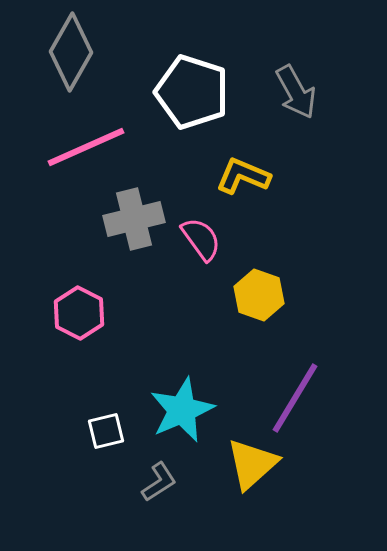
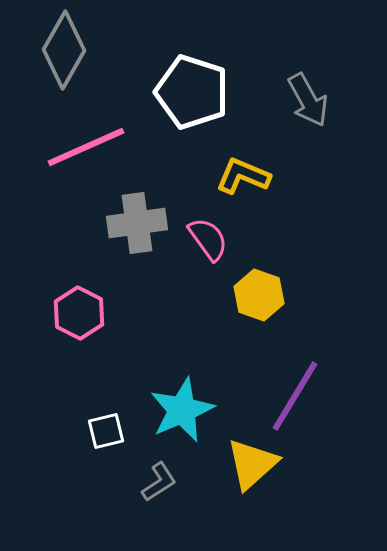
gray diamond: moved 7 px left, 2 px up
gray arrow: moved 12 px right, 8 px down
gray cross: moved 3 px right, 4 px down; rotated 6 degrees clockwise
pink semicircle: moved 7 px right
purple line: moved 2 px up
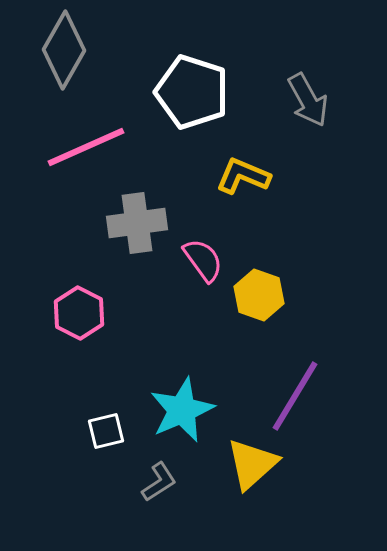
pink semicircle: moved 5 px left, 21 px down
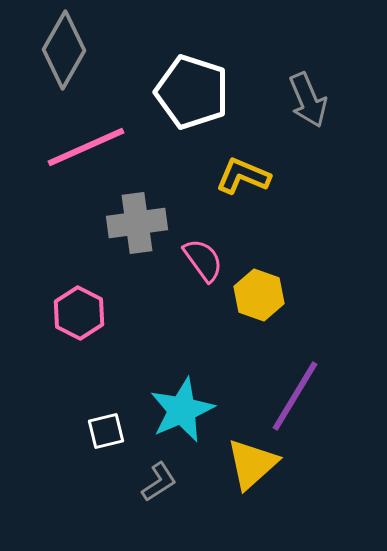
gray arrow: rotated 6 degrees clockwise
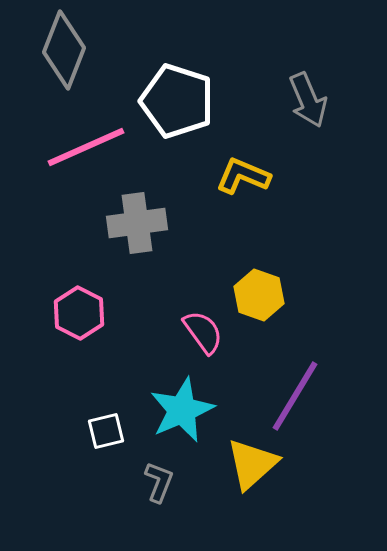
gray diamond: rotated 8 degrees counterclockwise
white pentagon: moved 15 px left, 9 px down
pink semicircle: moved 72 px down
gray L-shape: rotated 36 degrees counterclockwise
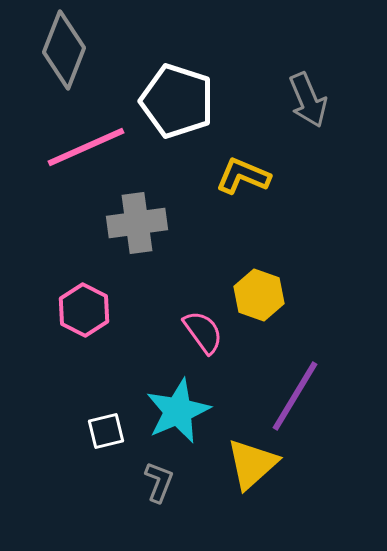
pink hexagon: moved 5 px right, 3 px up
cyan star: moved 4 px left, 1 px down
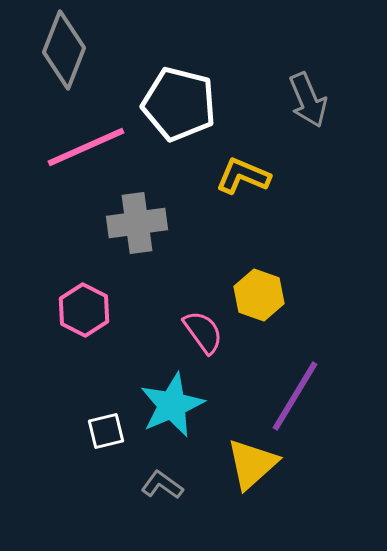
white pentagon: moved 2 px right, 3 px down; rotated 4 degrees counterclockwise
cyan star: moved 6 px left, 6 px up
gray L-shape: moved 3 px right, 3 px down; rotated 75 degrees counterclockwise
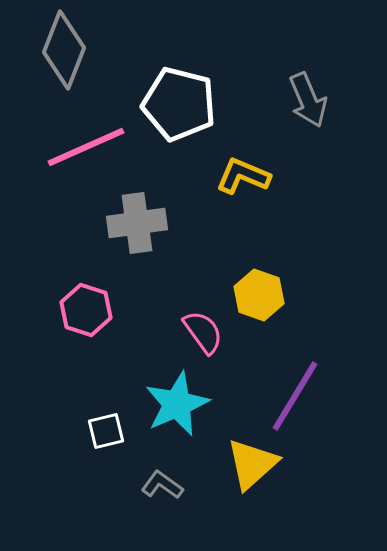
pink hexagon: moved 2 px right; rotated 9 degrees counterclockwise
cyan star: moved 5 px right, 1 px up
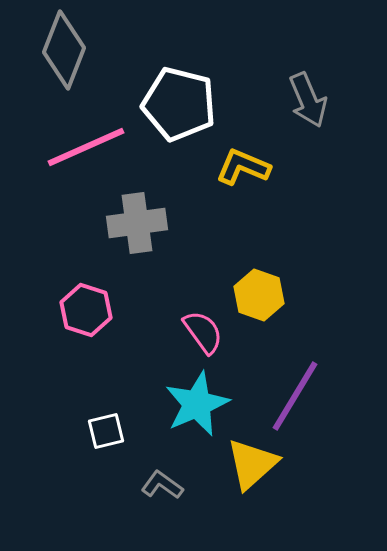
yellow L-shape: moved 9 px up
cyan star: moved 20 px right
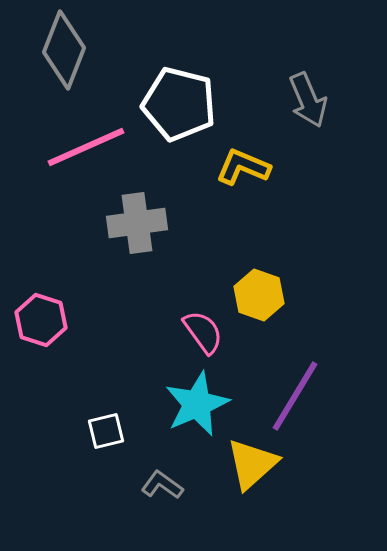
pink hexagon: moved 45 px left, 10 px down
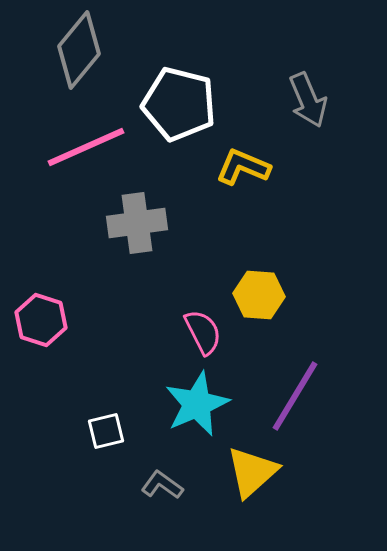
gray diamond: moved 15 px right; rotated 18 degrees clockwise
yellow hexagon: rotated 15 degrees counterclockwise
pink semicircle: rotated 9 degrees clockwise
yellow triangle: moved 8 px down
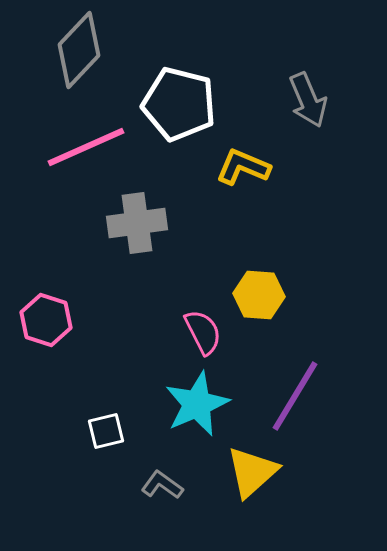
gray diamond: rotated 4 degrees clockwise
pink hexagon: moved 5 px right
